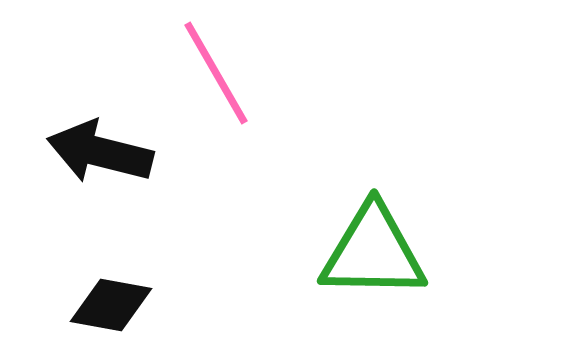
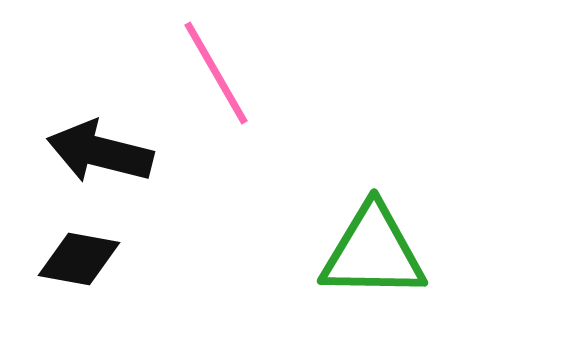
black diamond: moved 32 px left, 46 px up
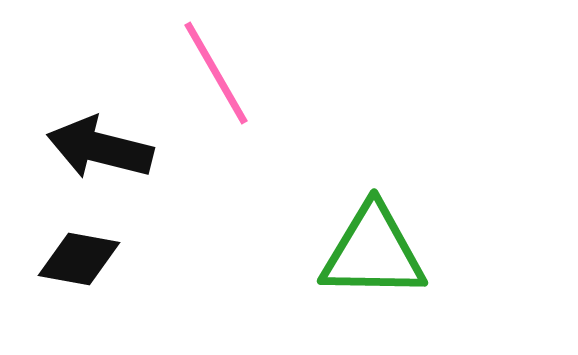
black arrow: moved 4 px up
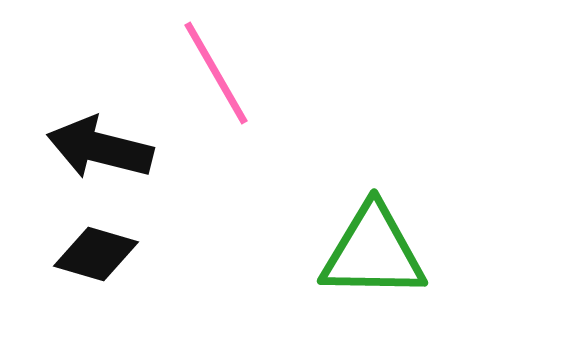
black diamond: moved 17 px right, 5 px up; rotated 6 degrees clockwise
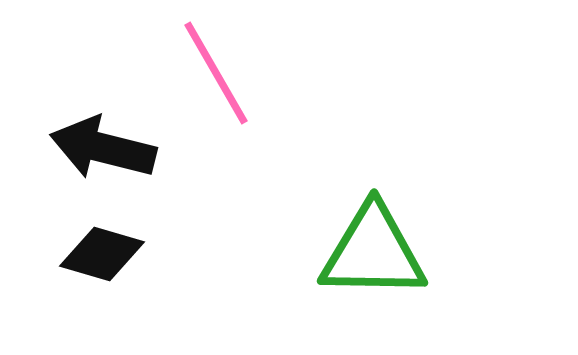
black arrow: moved 3 px right
black diamond: moved 6 px right
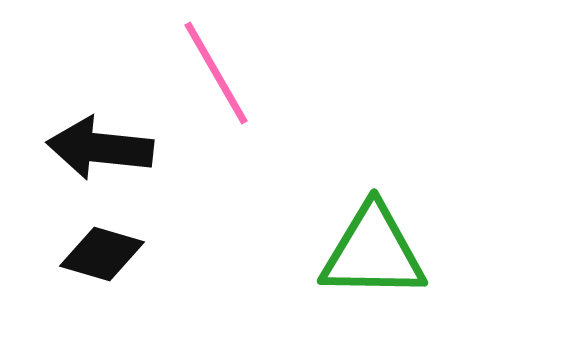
black arrow: moved 3 px left; rotated 8 degrees counterclockwise
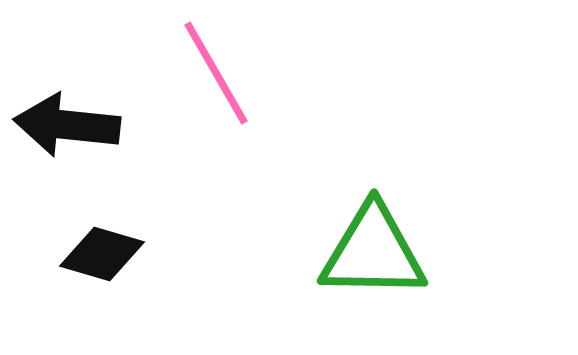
black arrow: moved 33 px left, 23 px up
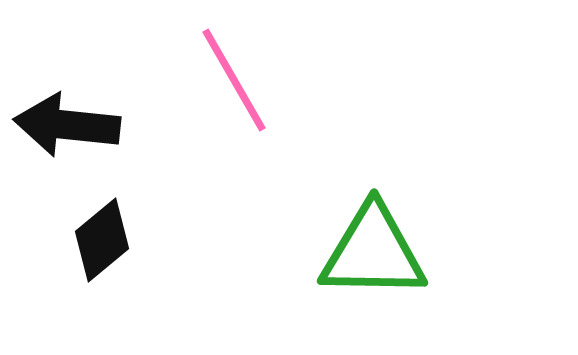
pink line: moved 18 px right, 7 px down
black diamond: moved 14 px up; rotated 56 degrees counterclockwise
